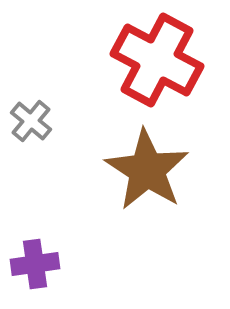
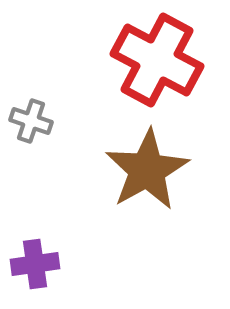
gray cross: rotated 21 degrees counterclockwise
brown star: rotated 10 degrees clockwise
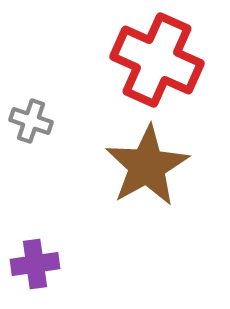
red cross: rotated 4 degrees counterclockwise
brown star: moved 4 px up
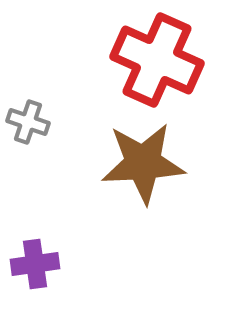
gray cross: moved 3 px left, 1 px down
brown star: moved 4 px left, 3 px up; rotated 26 degrees clockwise
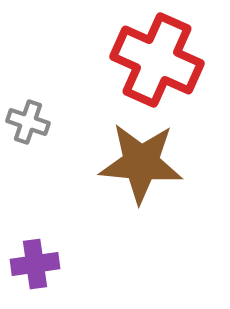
brown star: moved 2 px left; rotated 8 degrees clockwise
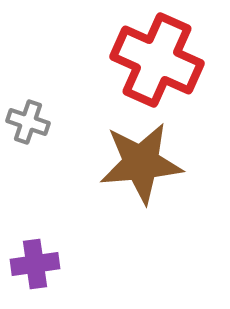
brown star: rotated 10 degrees counterclockwise
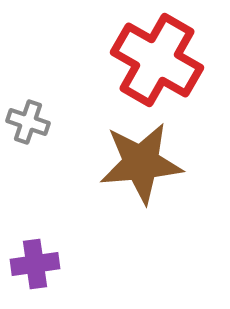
red cross: rotated 6 degrees clockwise
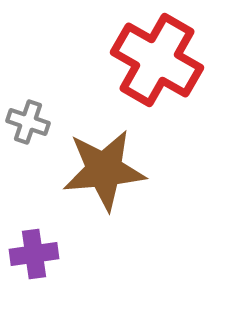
brown star: moved 37 px left, 7 px down
purple cross: moved 1 px left, 10 px up
